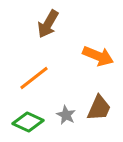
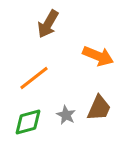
green diamond: rotated 40 degrees counterclockwise
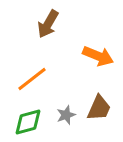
orange line: moved 2 px left, 1 px down
gray star: rotated 24 degrees clockwise
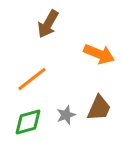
orange arrow: moved 1 px right, 2 px up
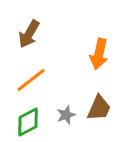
brown arrow: moved 19 px left, 10 px down
orange arrow: rotated 80 degrees clockwise
orange line: moved 1 px left, 1 px down
green diamond: rotated 12 degrees counterclockwise
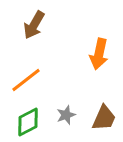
brown arrow: moved 5 px right, 9 px up
orange line: moved 5 px left
brown trapezoid: moved 5 px right, 10 px down
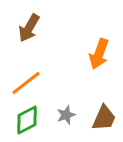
brown arrow: moved 5 px left, 3 px down
orange arrow: rotated 8 degrees clockwise
orange line: moved 3 px down
green diamond: moved 1 px left, 2 px up
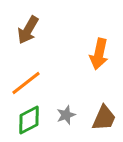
brown arrow: moved 1 px left, 2 px down
orange arrow: rotated 8 degrees counterclockwise
green diamond: moved 2 px right
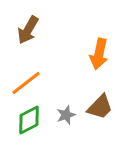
brown trapezoid: moved 4 px left, 11 px up; rotated 20 degrees clockwise
